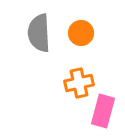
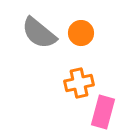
gray semicircle: rotated 48 degrees counterclockwise
pink rectangle: moved 1 px down
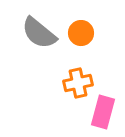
orange cross: moved 1 px left
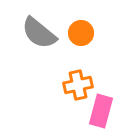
orange cross: moved 2 px down
pink rectangle: moved 2 px left, 1 px up
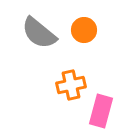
orange circle: moved 3 px right, 3 px up
orange cross: moved 7 px left
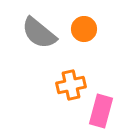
orange circle: moved 1 px up
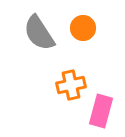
orange circle: moved 1 px left, 1 px up
gray semicircle: rotated 18 degrees clockwise
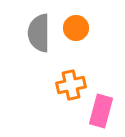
orange circle: moved 7 px left
gray semicircle: rotated 33 degrees clockwise
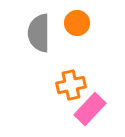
orange circle: moved 1 px right, 5 px up
pink rectangle: moved 11 px left, 2 px up; rotated 28 degrees clockwise
